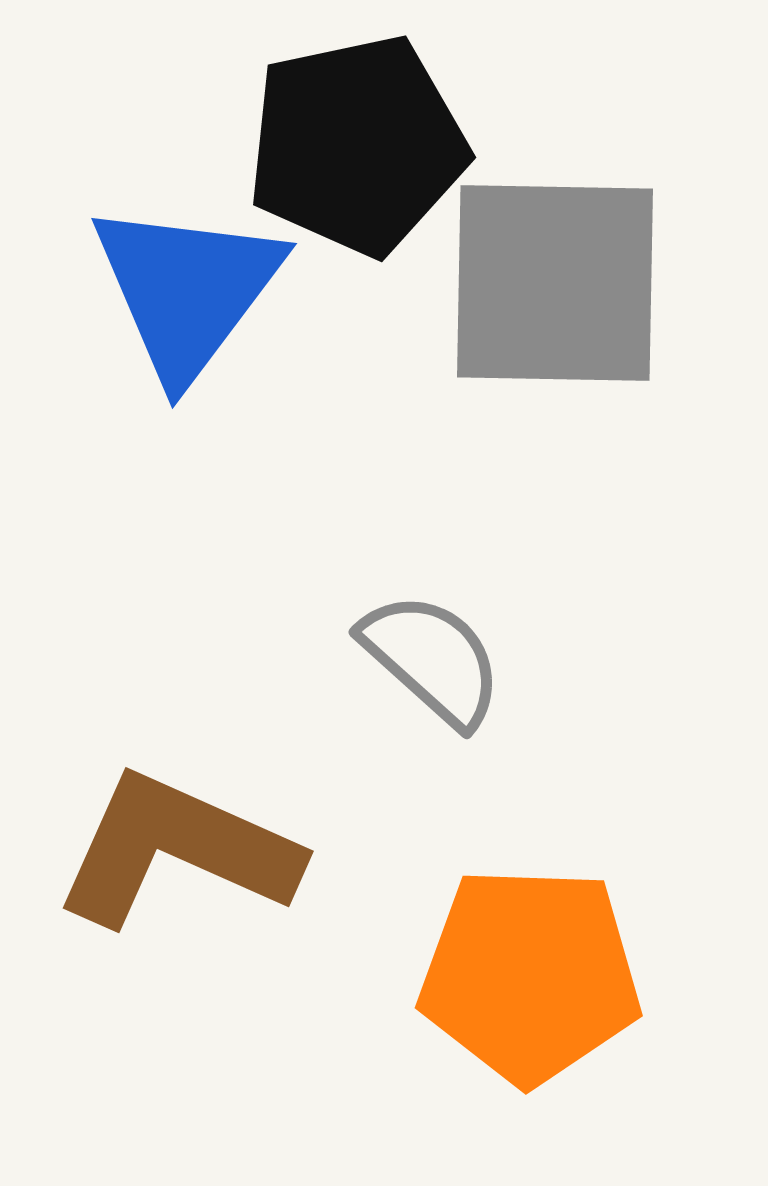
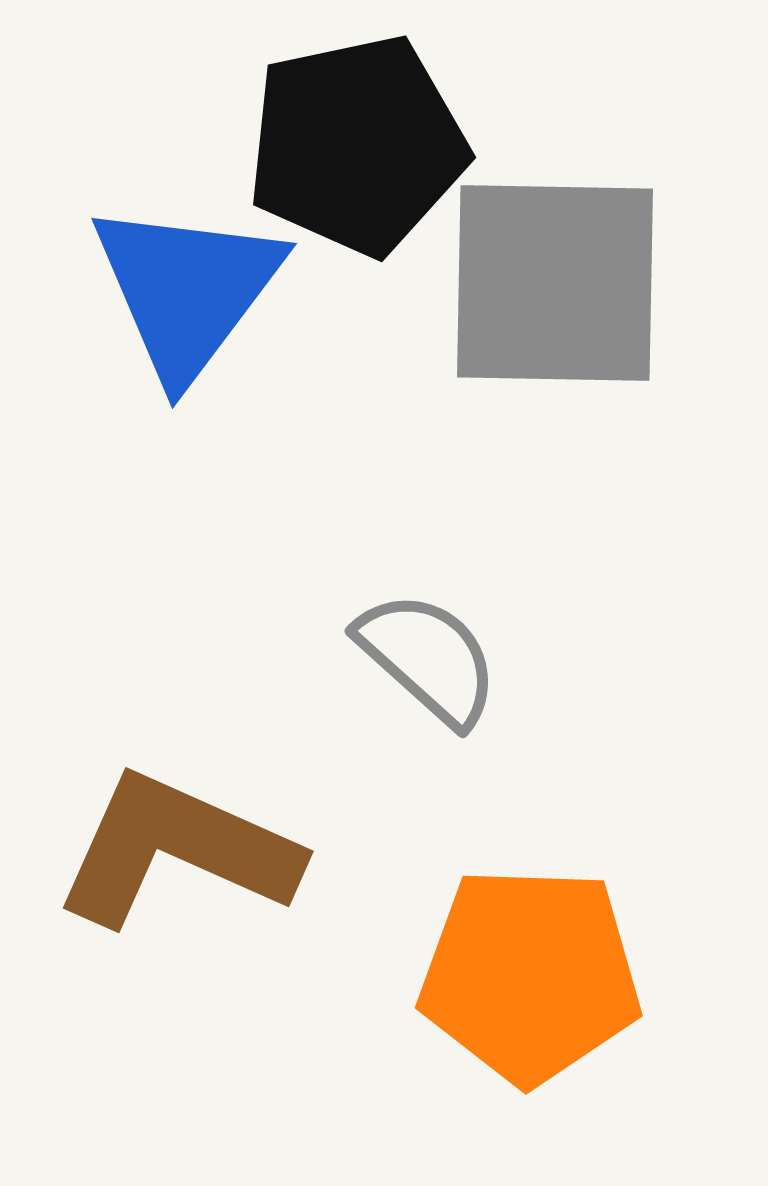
gray semicircle: moved 4 px left, 1 px up
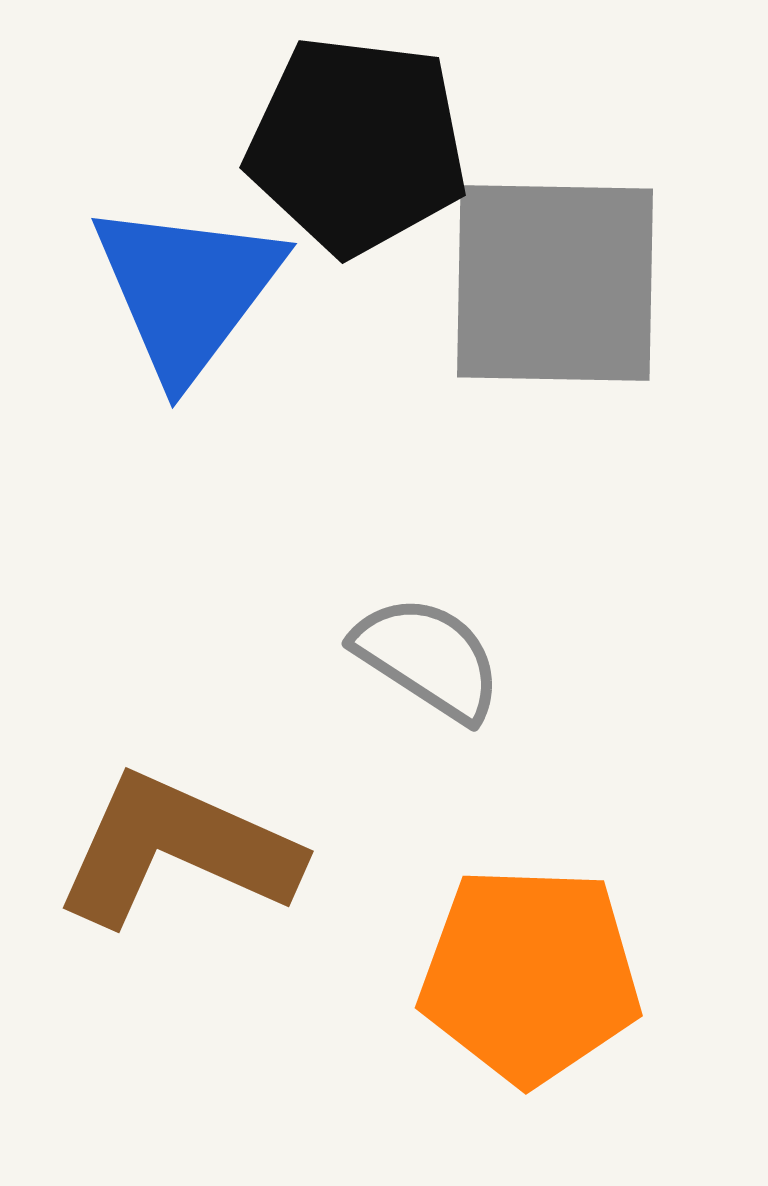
black pentagon: rotated 19 degrees clockwise
gray semicircle: rotated 9 degrees counterclockwise
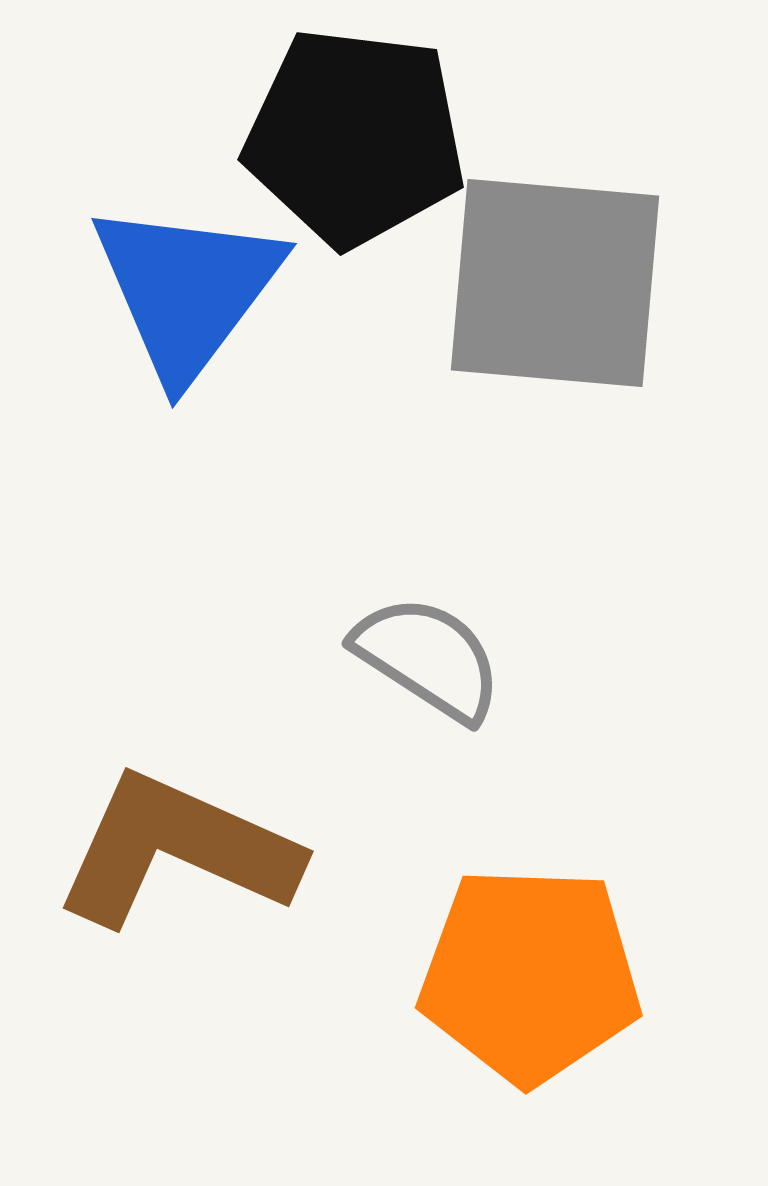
black pentagon: moved 2 px left, 8 px up
gray square: rotated 4 degrees clockwise
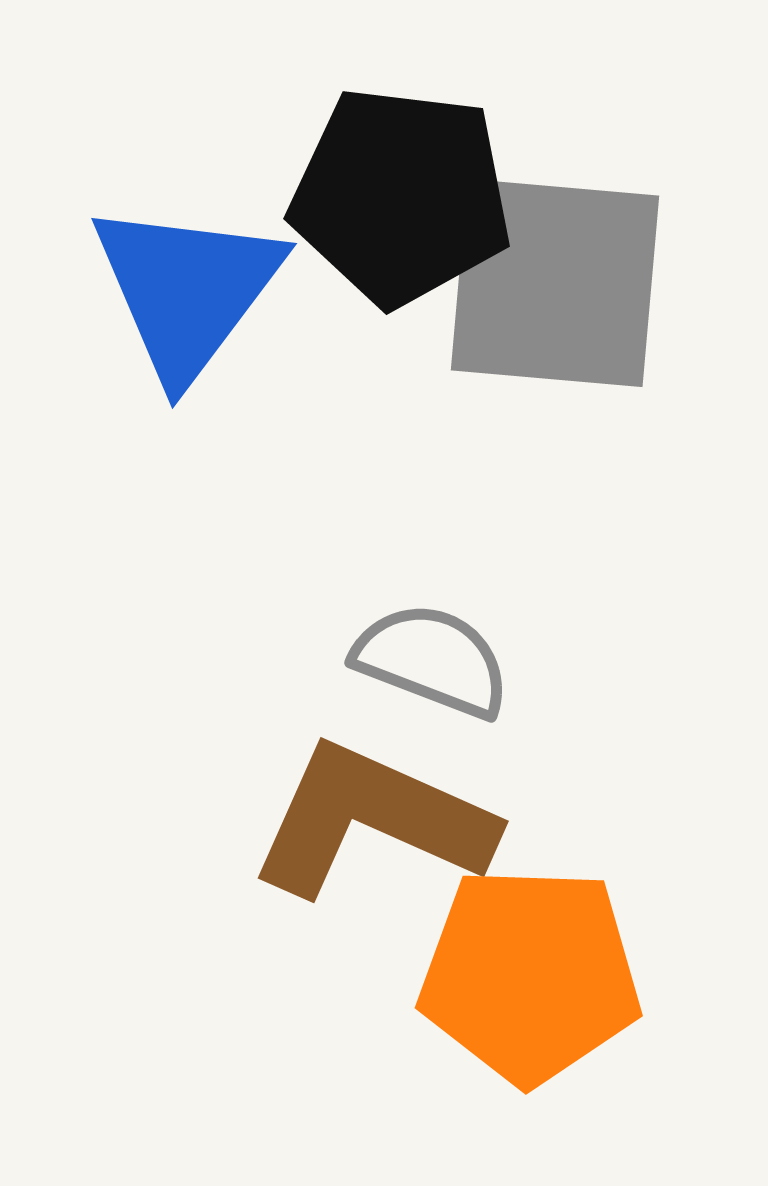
black pentagon: moved 46 px right, 59 px down
gray semicircle: moved 4 px right, 2 px down; rotated 12 degrees counterclockwise
brown L-shape: moved 195 px right, 30 px up
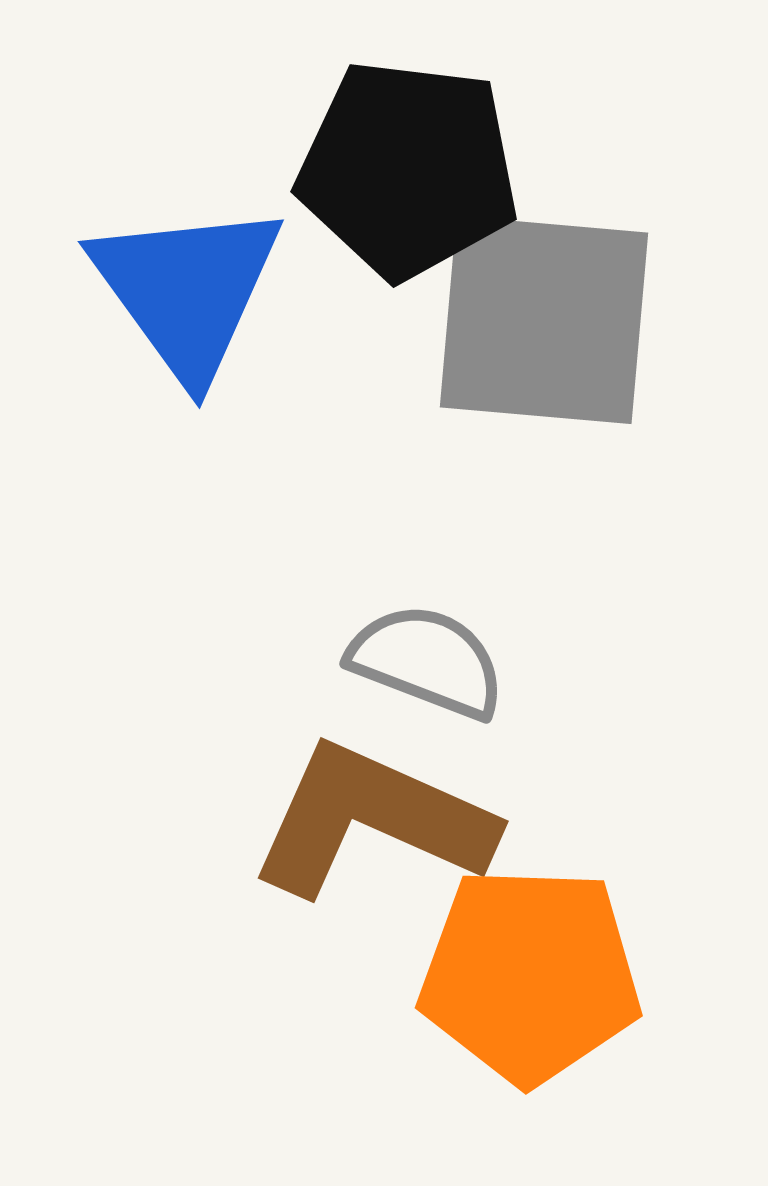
black pentagon: moved 7 px right, 27 px up
gray square: moved 11 px left, 37 px down
blue triangle: rotated 13 degrees counterclockwise
gray semicircle: moved 5 px left, 1 px down
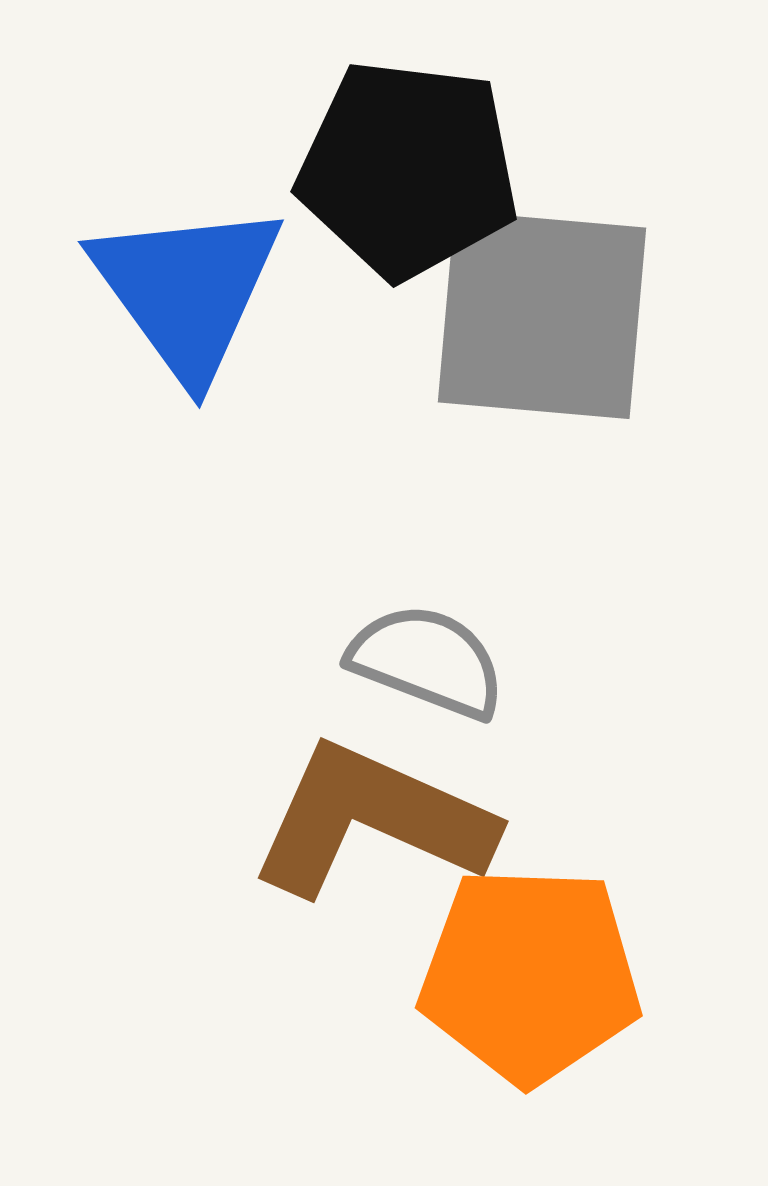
gray square: moved 2 px left, 5 px up
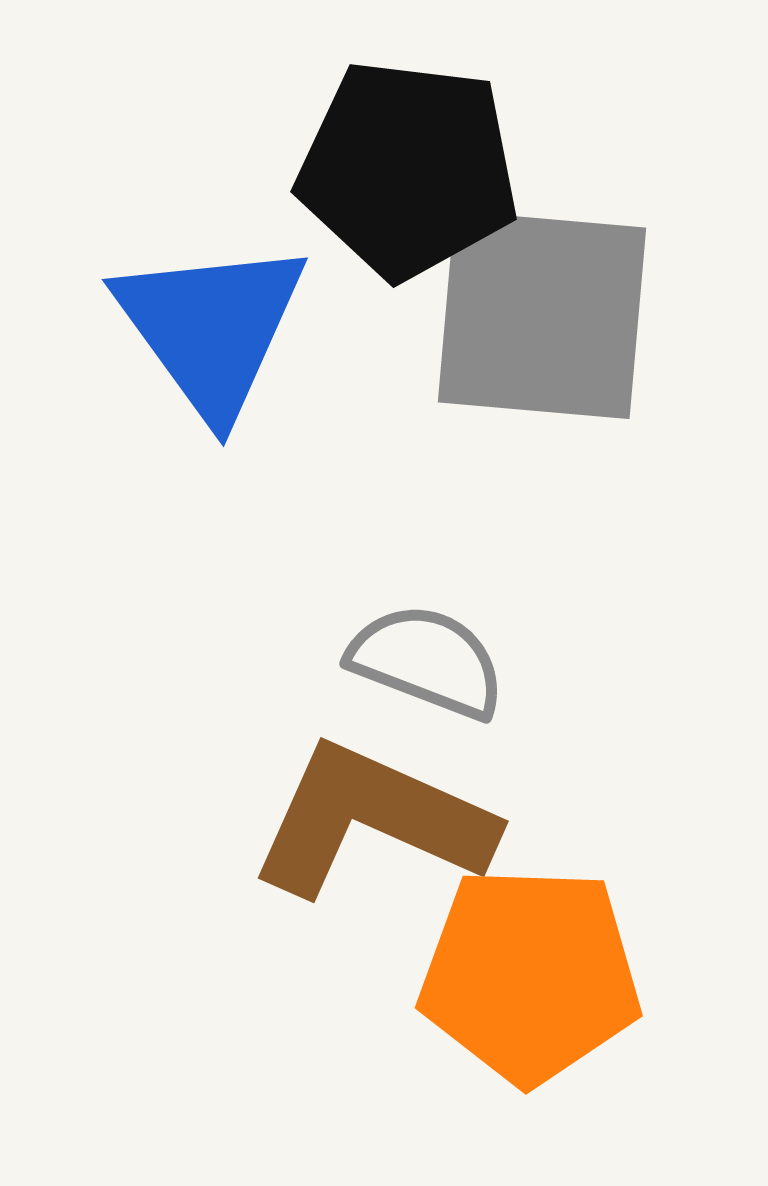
blue triangle: moved 24 px right, 38 px down
